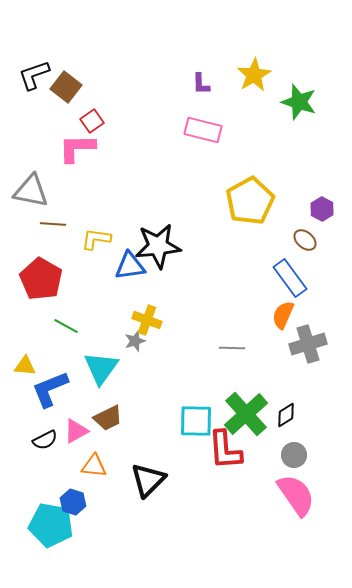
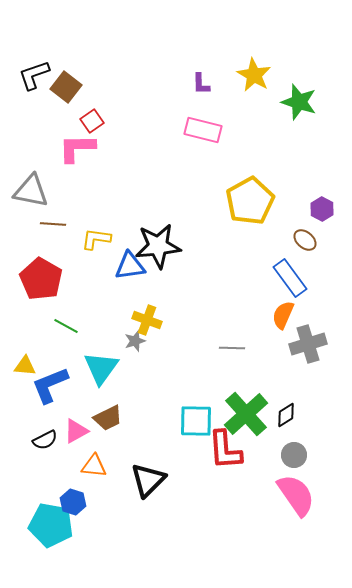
yellow star: rotated 12 degrees counterclockwise
blue L-shape: moved 4 px up
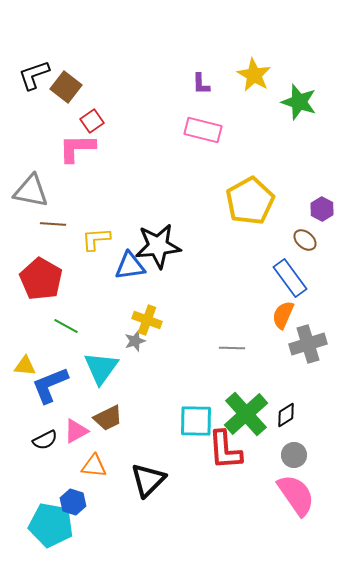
yellow L-shape: rotated 12 degrees counterclockwise
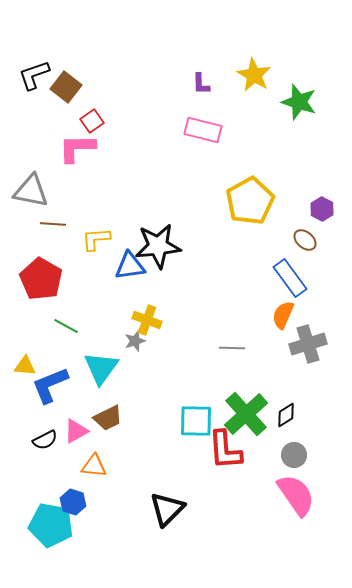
black triangle: moved 19 px right, 29 px down
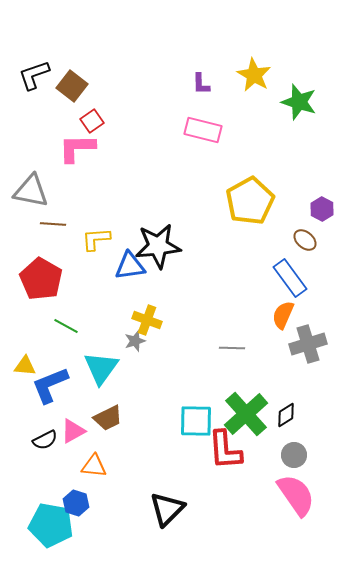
brown square: moved 6 px right, 1 px up
pink triangle: moved 3 px left
blue hexagon: moved 3 px right, 1 px down
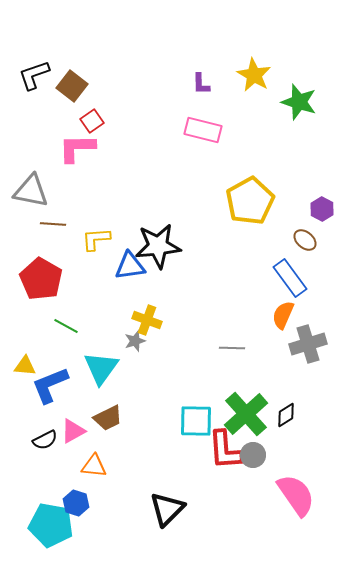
gray circle: moved 41 px left
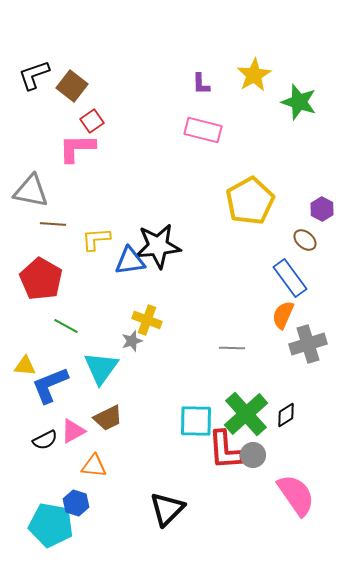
yellow star: rotated 12 degrees clockwise
blue triangle: moved 5 px up
gray star: moved 3 px left
